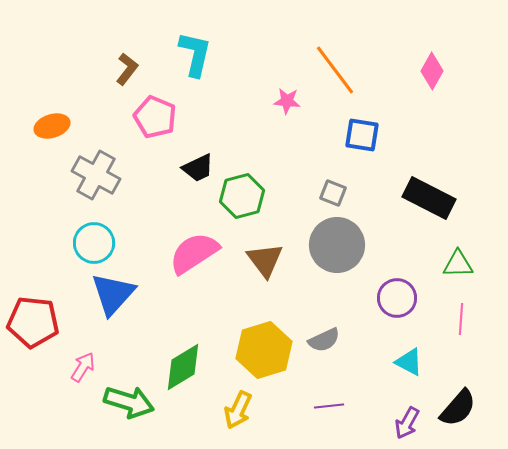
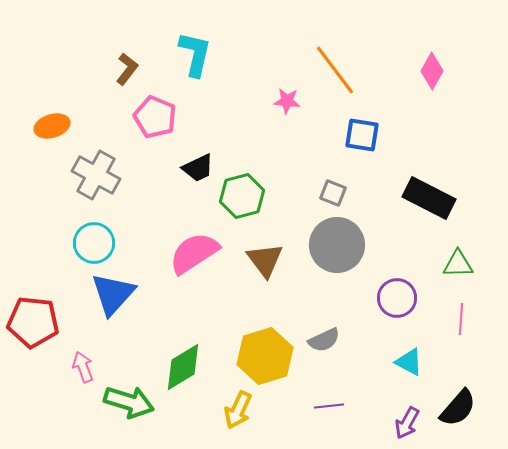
yellow hexagon: moved 1 px right, 6 px down
pink arrow: rotated 52 degrees counterclockwise
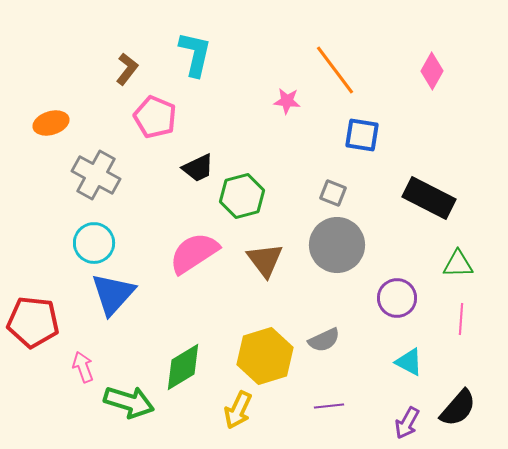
orange ellipse: moved 1 px left, 3 px up
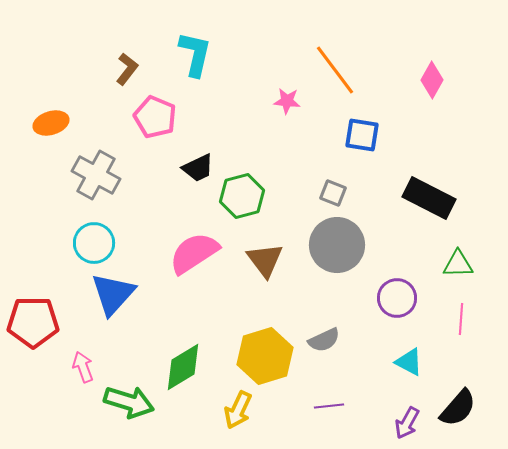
pink diamond: moved 9 px down
red pentagon: rotated 6 degrees counterclockwise
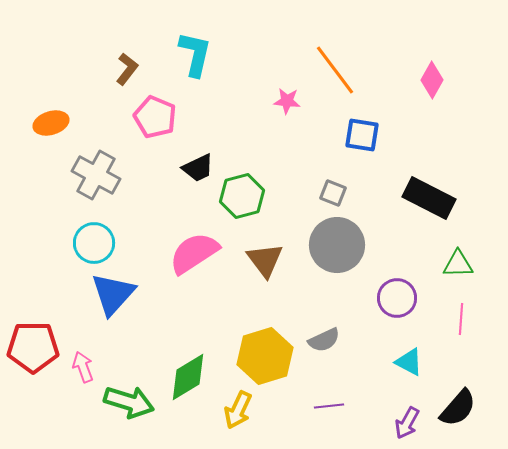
red pentagon: moved 25 px down
green diamond: moved 5 px right, 10 px down
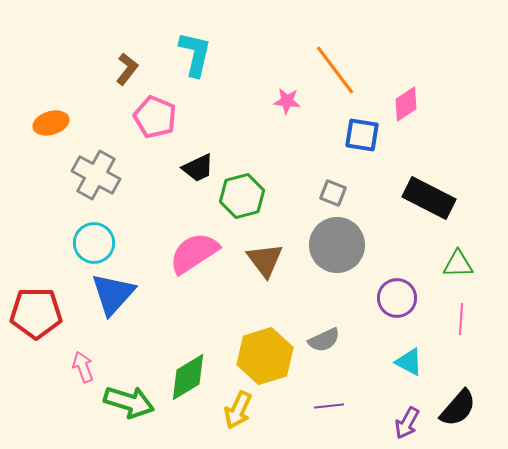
pink diamond: moved 26 px left, 24 px down; rotated 27 degrees clockwise
red pentagon: moved 3 px right, 34 px up
